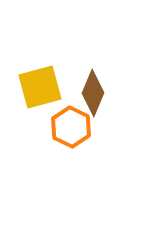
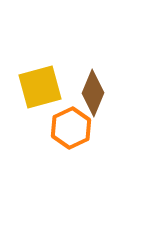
orange hexagon: moved 1 px down; rotated 9 degrees clockwise
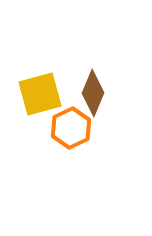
yellow square: moved 7 px down
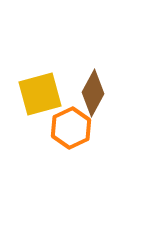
brown diamond: rotated 6 degrees clockwise
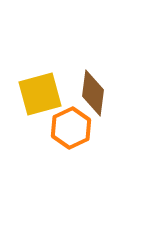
brown diamond: rotated 21 degrees counterclockwise
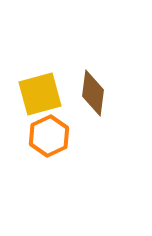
orange hexagon: moved 22 px left, 8 px down
